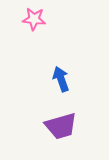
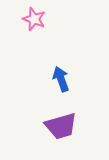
pink star: rotated 15 degrees clockwise
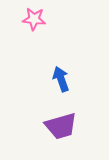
pink star: rotated 15 degrees counterclockwise
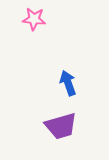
blue arrow: moved 7 px right, 4 px down
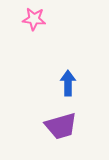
blue arrow: rotated 20 degrees clockwise
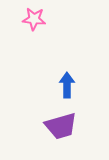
blue arrow: moved 1 px left, 2 px down
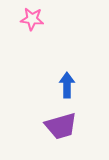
pink star: moved 2 px left
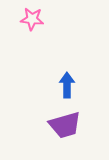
purple trapezoid: moved 4 px right, 1 px up
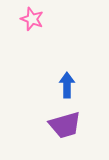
pink star: rotated 15 degrees clockwise
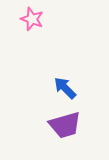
blue arrow: moved 2 px left, 3 px down; rotated 45 degrees counterclockwise
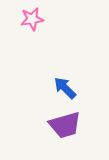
pink star: rotated 30 degrees counterclockwise
